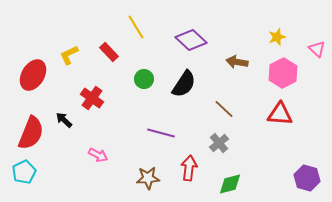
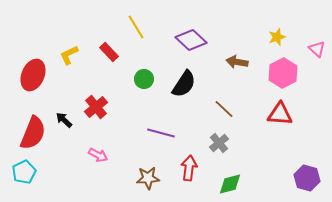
red ellipse: rotated 8 degrees counterclockwise
red cross: moved 4 px right, 9 px down; rotated 15 degrees clockwise
red semicircle: moved 2 px right
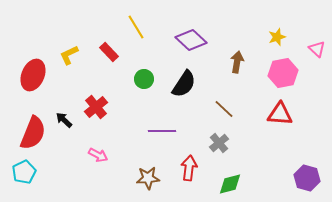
brown arrow: rotated 90 degrees clockwise
pink hexagon: rotated 16 degrees clockwise
purple line: moved 1 px right, 2 px up; rotated 16 degrees counterclockwise
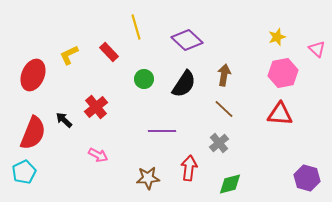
yellow line: rotated 15 degrees clockwise
purple diamond: moved 4 px left
brown arrow: moved 13 px left, 13 px down
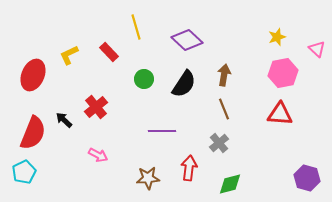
brown line: rotated 25 degrees clockwise
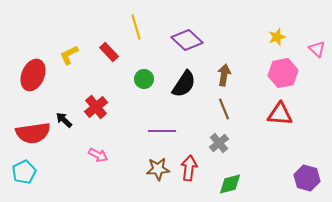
red semicircle: rotated 60 degrees clockwise
brown star: moved 10 px right, 9 px up
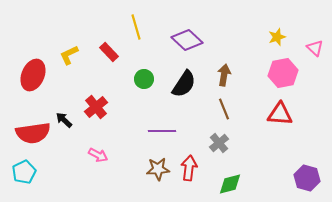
pink triangle: moved 2 px left, 1 px up
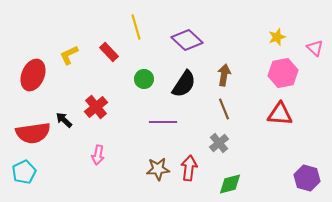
purple line: moved 1 px right, 9 px up
pink arrow: rotated 72 degrees clockwise
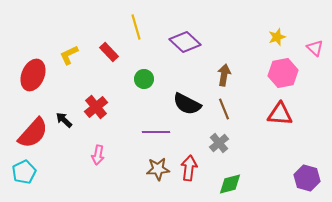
purple diamond: moved 2 px left, 2 px down
black semicircle: moved 3 px right, 20 px down; rotated 84 degrees clockwise
purple line: moved 7 px left, 10 px down
red semicircle: rotated 40 degrees counterclockwise
